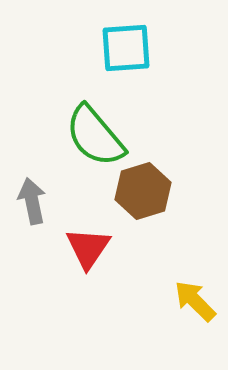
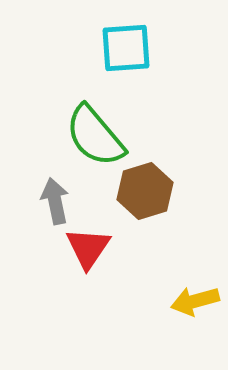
brown hexagon: moved 2 px right
gray arrow: moved 23 px right
yellow arrow: rotated 60 degrees counterclockwise
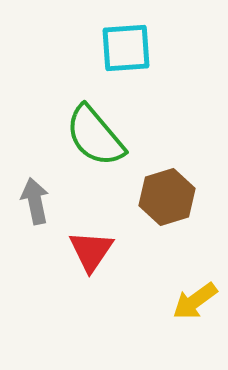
brown hexagon: moved 22 px right, 6 px down
gray arrow: moved 20 px left
red triangle: moved 3 px right, 3 px down
yellow arrow: rotated 21 degrees counterclockwise
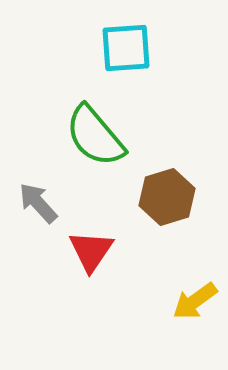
gray arrow: moved 3 px right, 2 px down; rotated 30 degrees counterclockwise
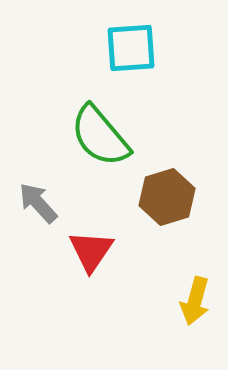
cyan square: moved 5 px right
green semicircle: moved 5 px right
yellow arrow: rotated 39 degrees counterclockwise
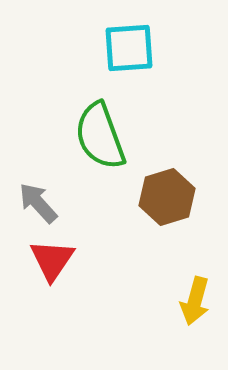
cyan square: moved 2 px left
green semicircle: rotated 20 degrees clockwise
red triangle: moved 39 px left, 9 px down
